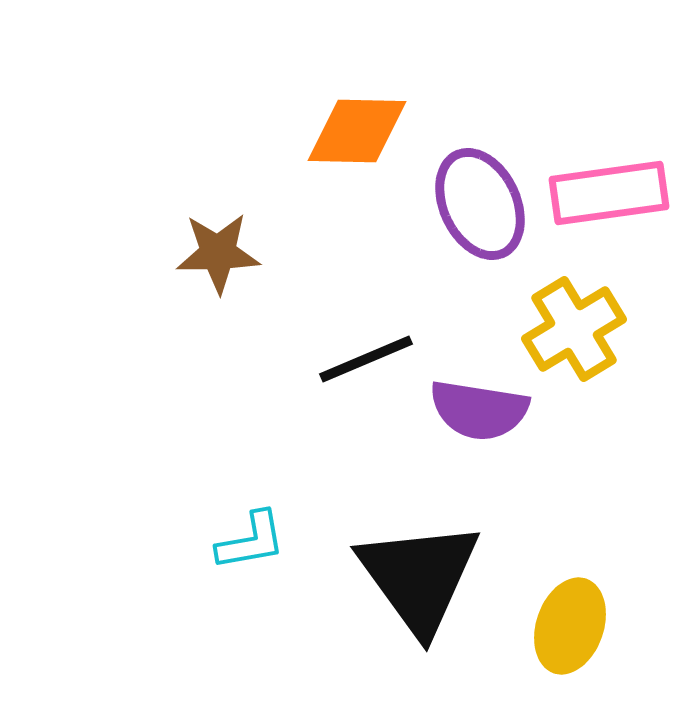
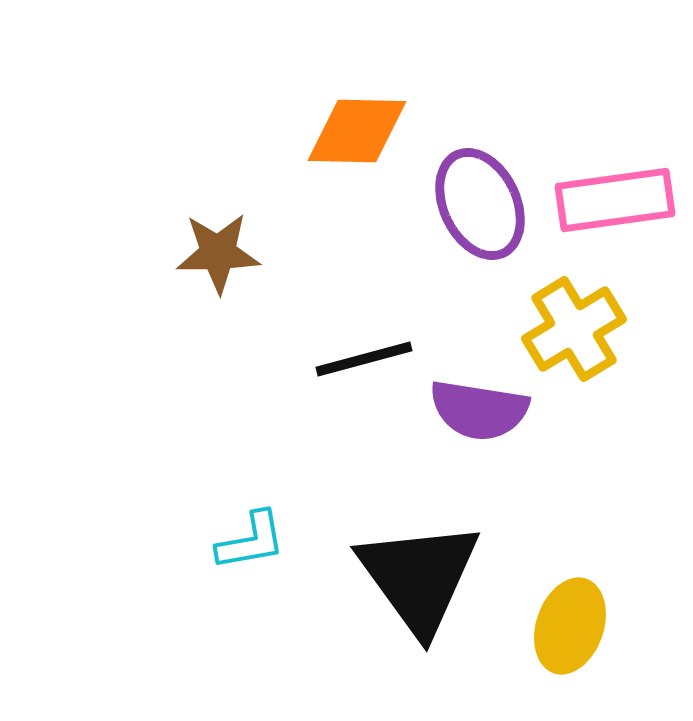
pink rectangle: moved 6 px right, 7 px down
black line: moved 2 px left; rotated 8 degrees clockwise
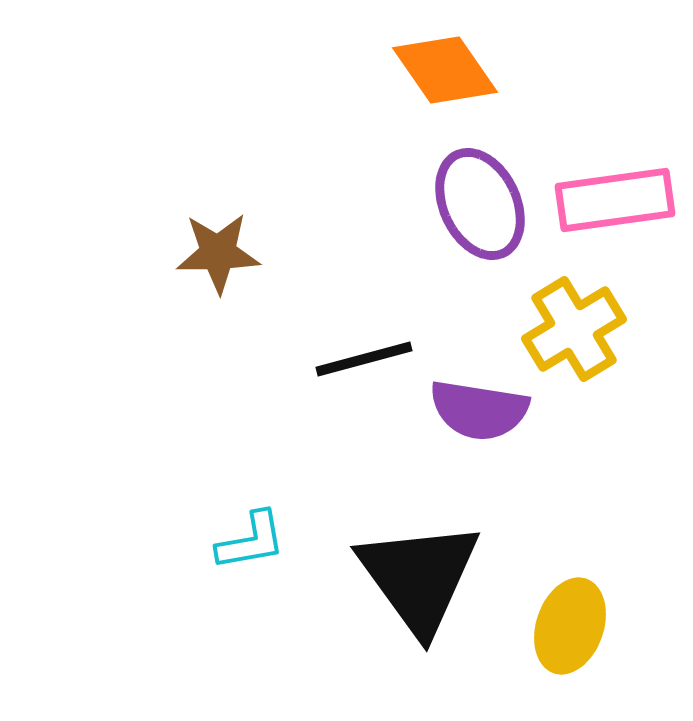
orange diamond: moved 88 px right, 61 px up; rotated 54 degrees clockwise
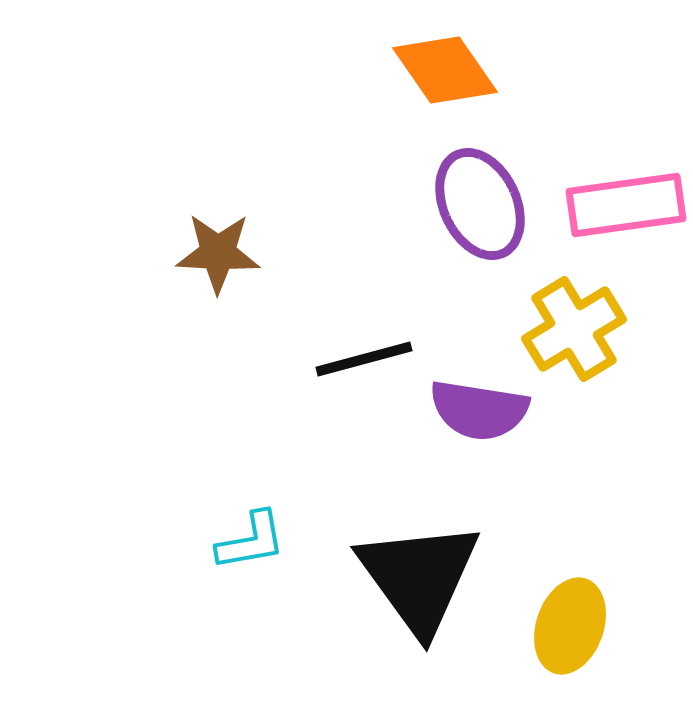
pink rectangle: moved 11 px right, 5 px down
brown star: rotated 4 degrees clockwise
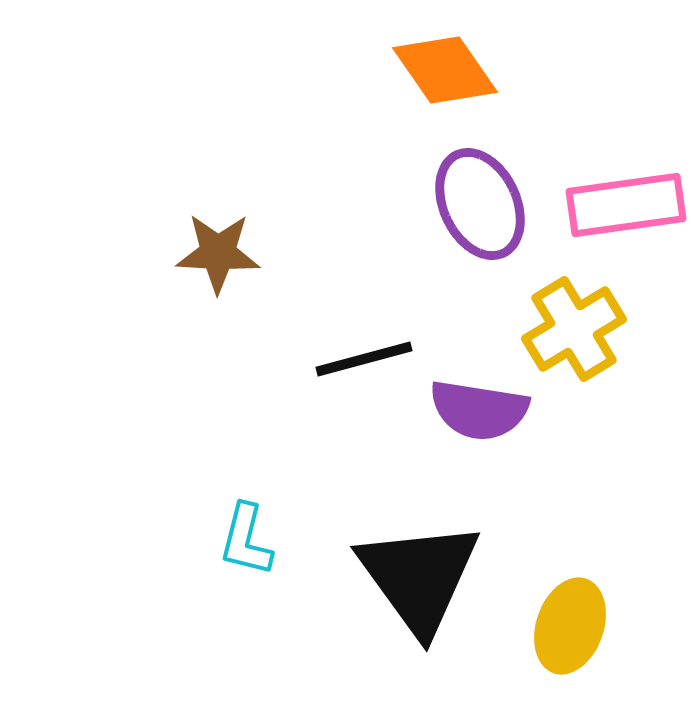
cyan L-shape: moved 5 px left, 1 px up; rotated 114 degrees clockwise
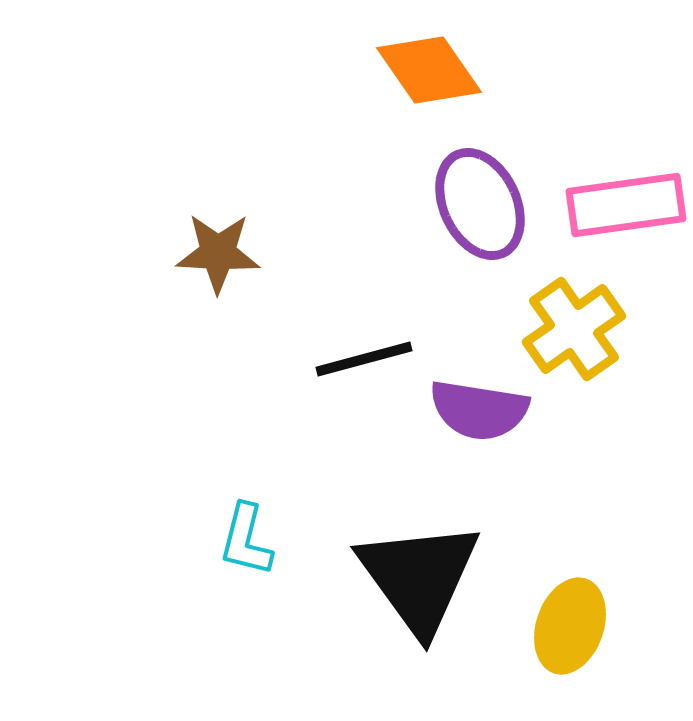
orange diamond: moved 16 px left
yellow cross: rotated 4 degrees counterclockwise
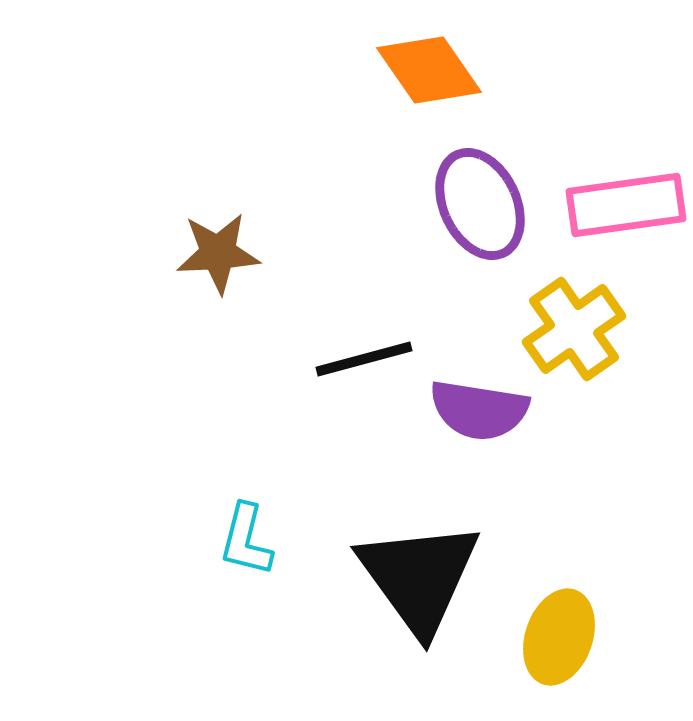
brown star: rotated 6 degrees counterclockwise
yellow ellipse: moved 11 px left, 11 px down
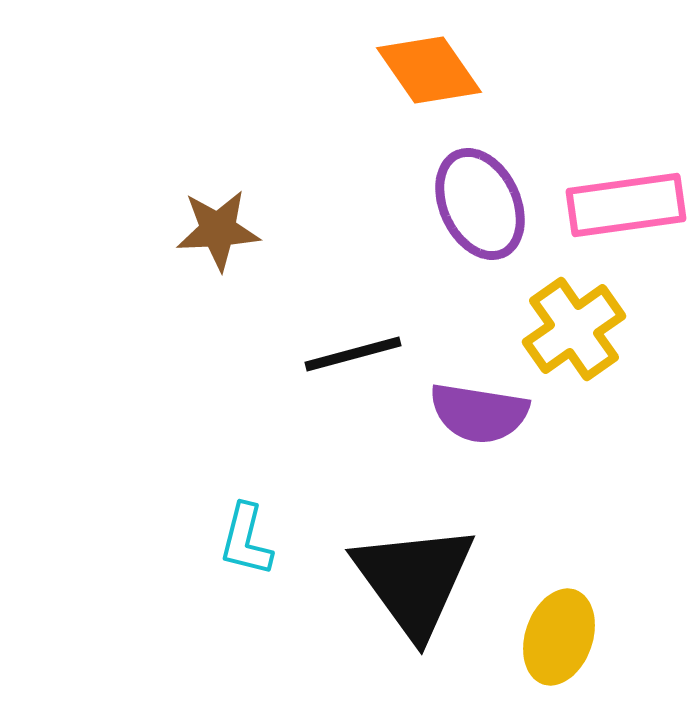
brown star: moved 23 px up
black line: moved 11 px left, 5 px up
purple semicircle: moved 3 px down
black triangle: moved 5 px left, 3 px down
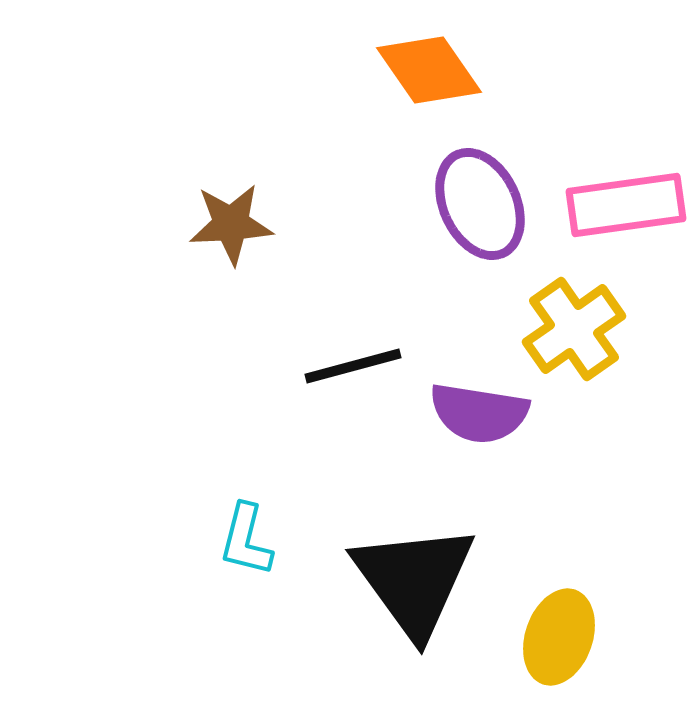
brown star: moved 13 px right, 6 px up
black line: moved 12 px down
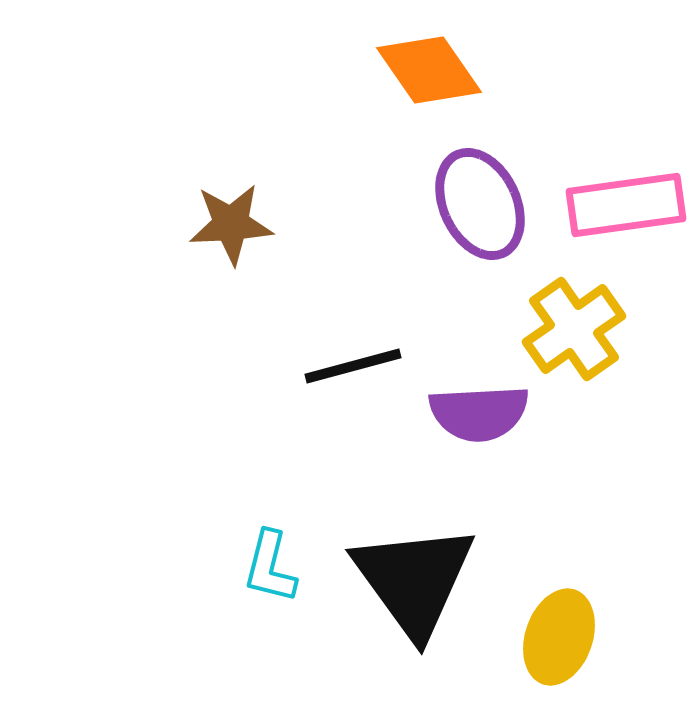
purple semicircle: rotated 12 degrees counterclockwise
cyan L-shape: moved 24 px right, 27 px down
